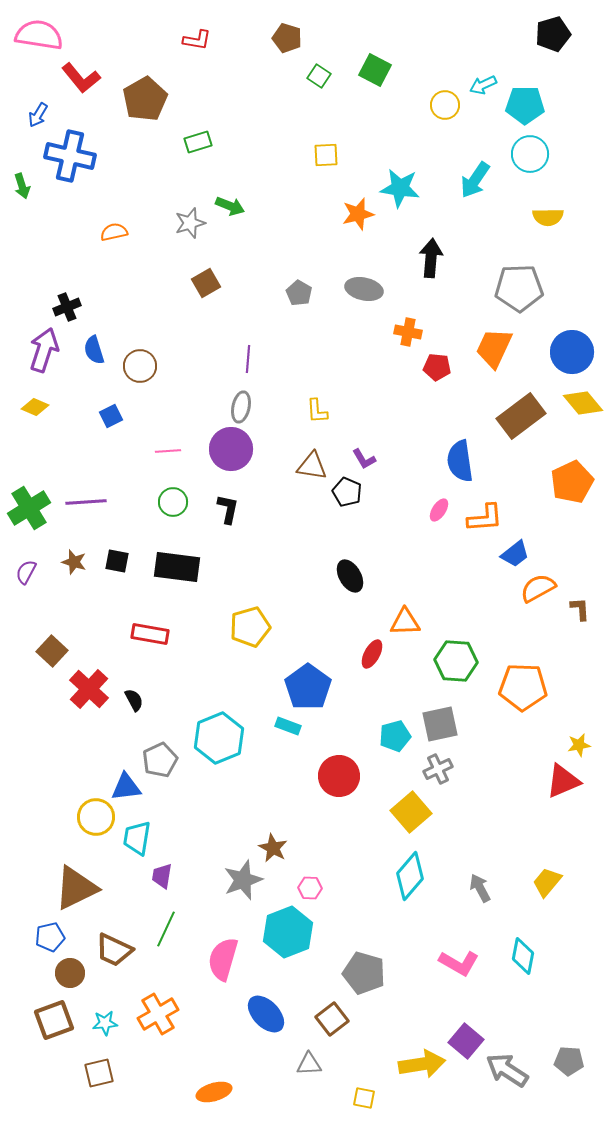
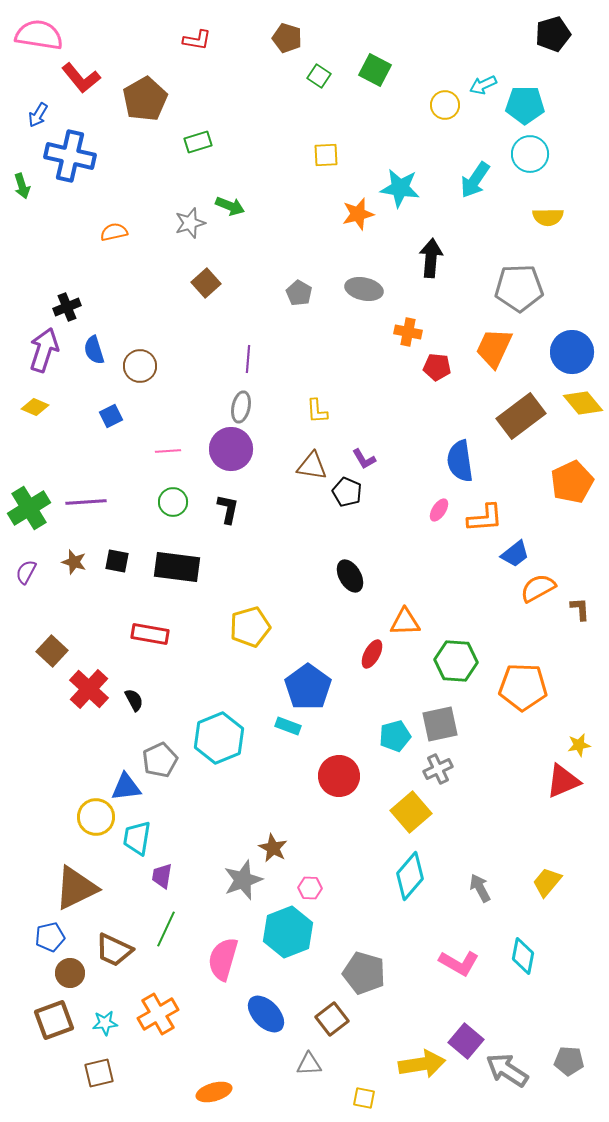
brown square at (206, 283): rotated 12 degrees counterclockwise
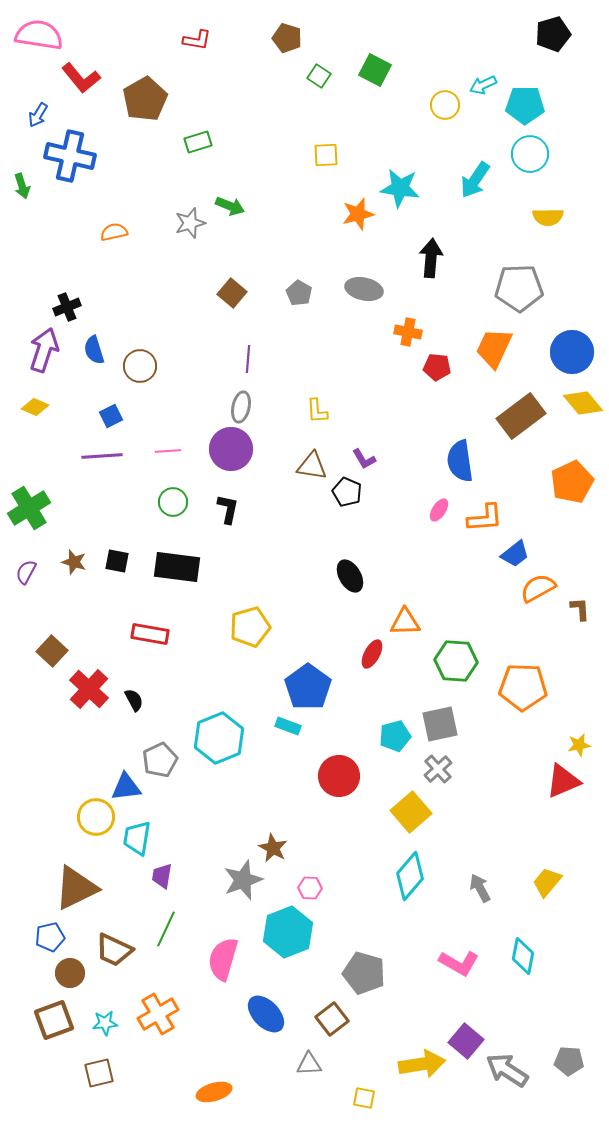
brown square at (206, 283): moved 26 px right, 10 px down; rotated 8 degrees counterclockwise
purple line at (86, 502): moved 16 px right, 46 px up
gray cross at (438, 769): rotated 16 degrees counterclockwise
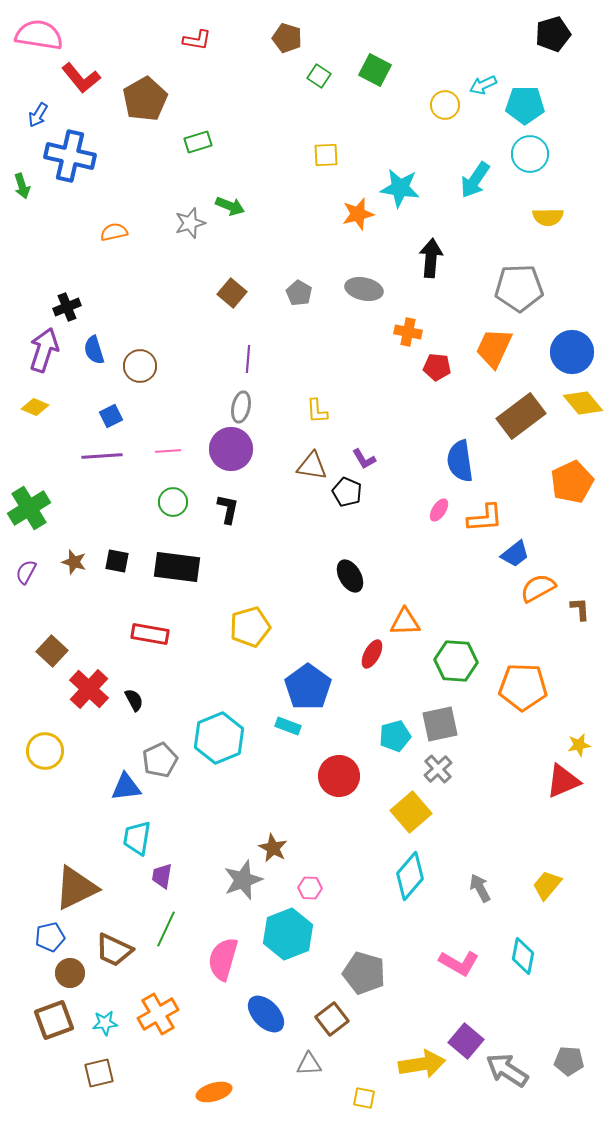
yellow circle at (96, 817): moved 51 px left, 66 px up
yellow trapezoid at (547, 882): moved 3 px down
cyan hexagon at (288, 932): moved 2 px down
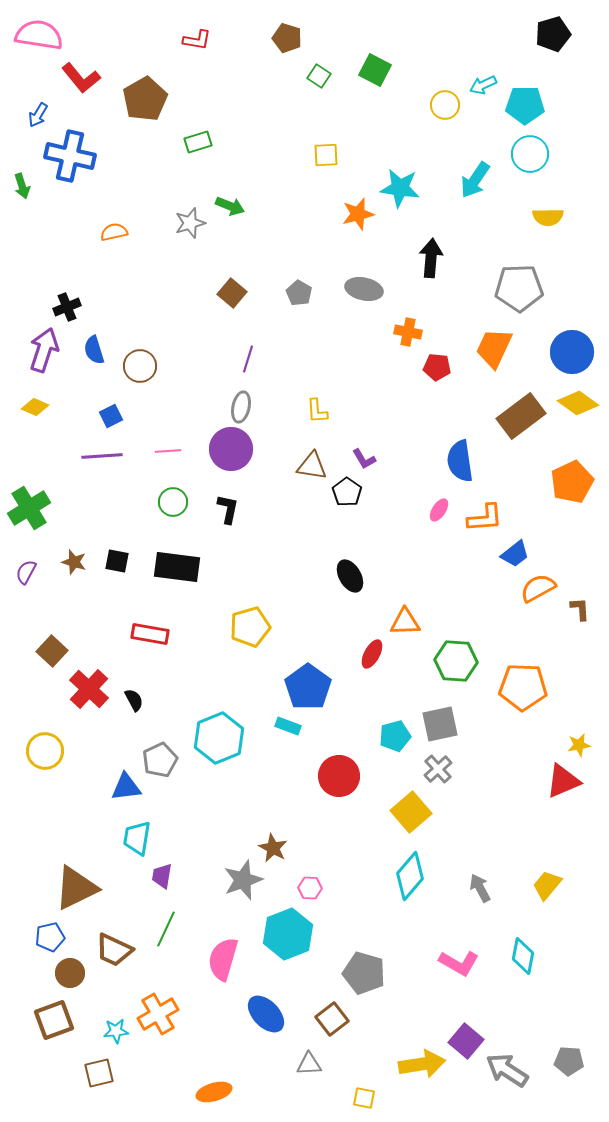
purple line at (248, 359): rotated 12 degrees clockwise
yellow diamond at (583, 403): moved 5 px left; rotated 15 degrees counterclockwise
black pentagon at (347, 492): rotated 12 degrees clockwise
cyan star at (105, 1023): moved 11 px right, 8 px down
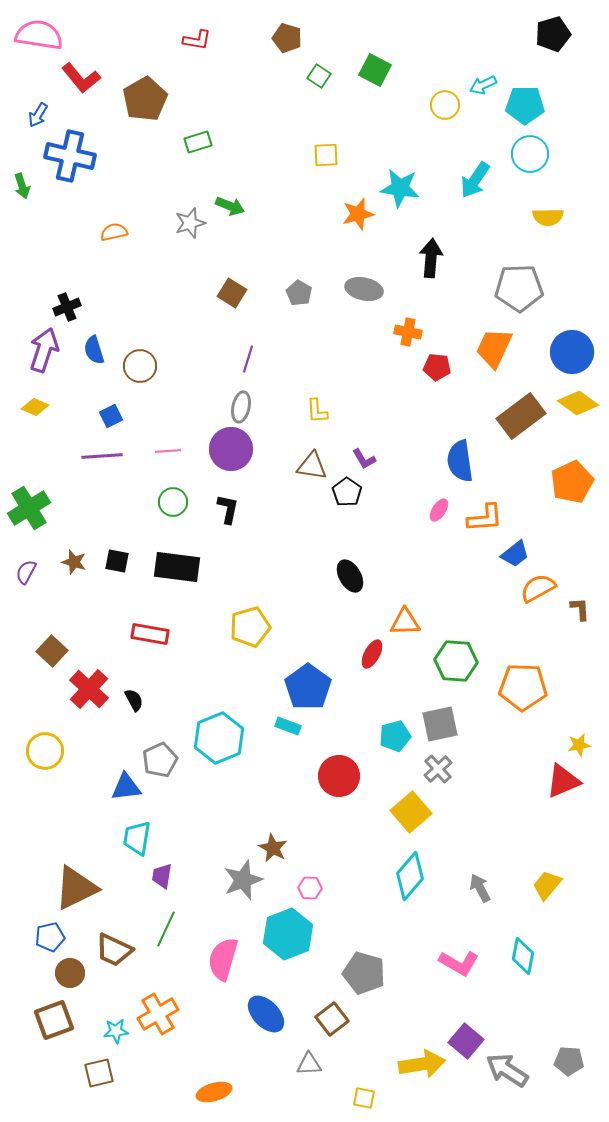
brown square at (232, 293): rotated 8 degrees counterclockwise
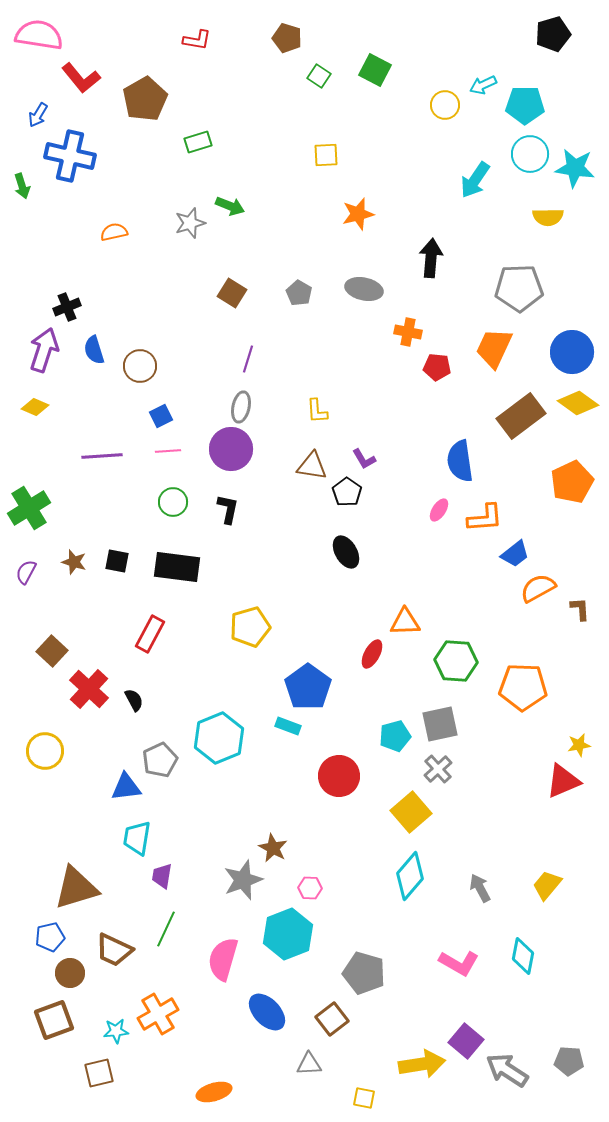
cyan star at (400, 188): moved 175 px right, 20 px up
blue square at (111, 416): moved 50 px right
black ellipse at (350, 576): moved 4 px left, 24 px up
red rectangle at (150, 634): rotated 72 degrees counterclockwise
brown triangle at (76, 888): rotated 9 degrees clockwise
blue ellipse at (266, 1014): moved 1 px right, 2 px up
